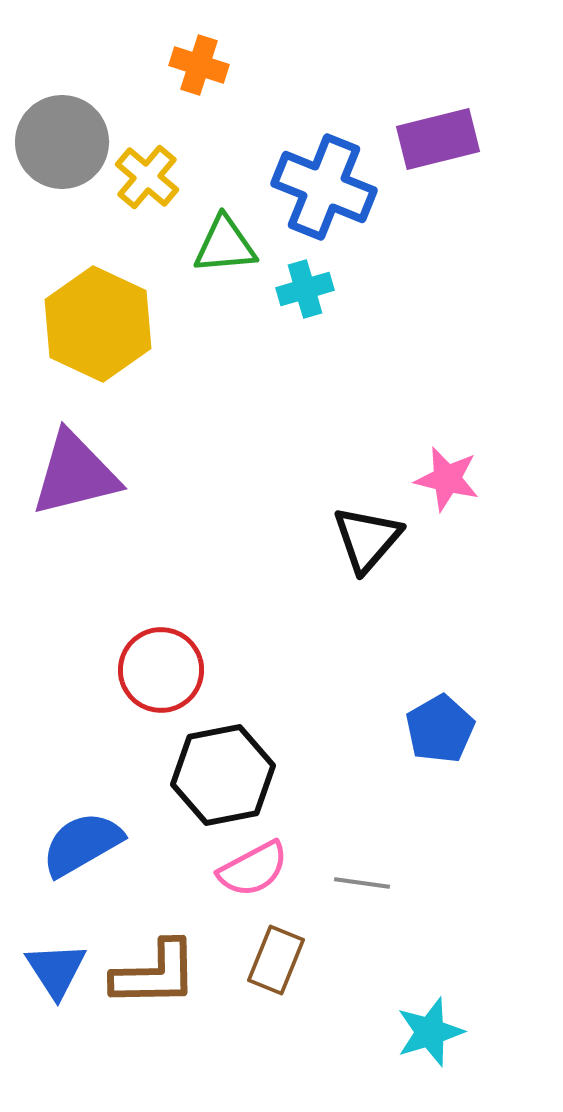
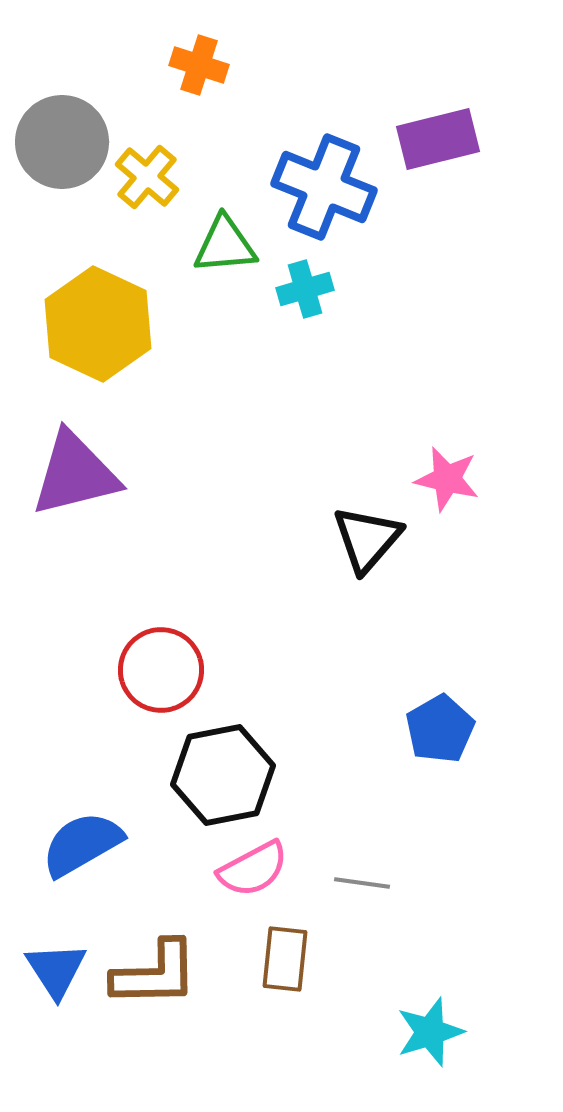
brown rectangle: moved 9 px right, 1 px up; rotated 16 degrees counterclockwise
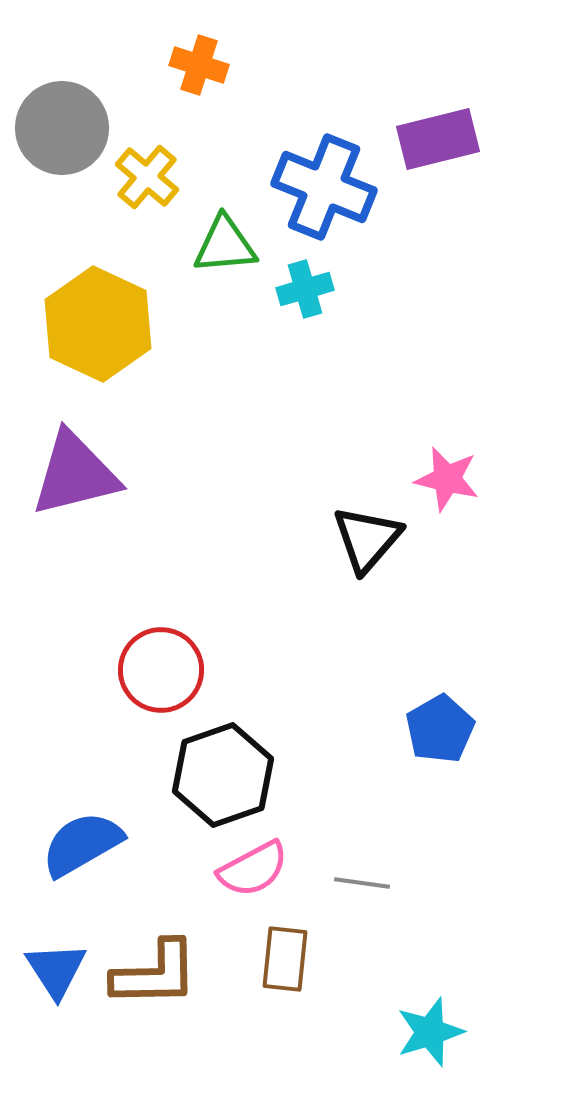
gray circle: moved 14 px up
black hexagon: rotated 8 degrees counterclockwise
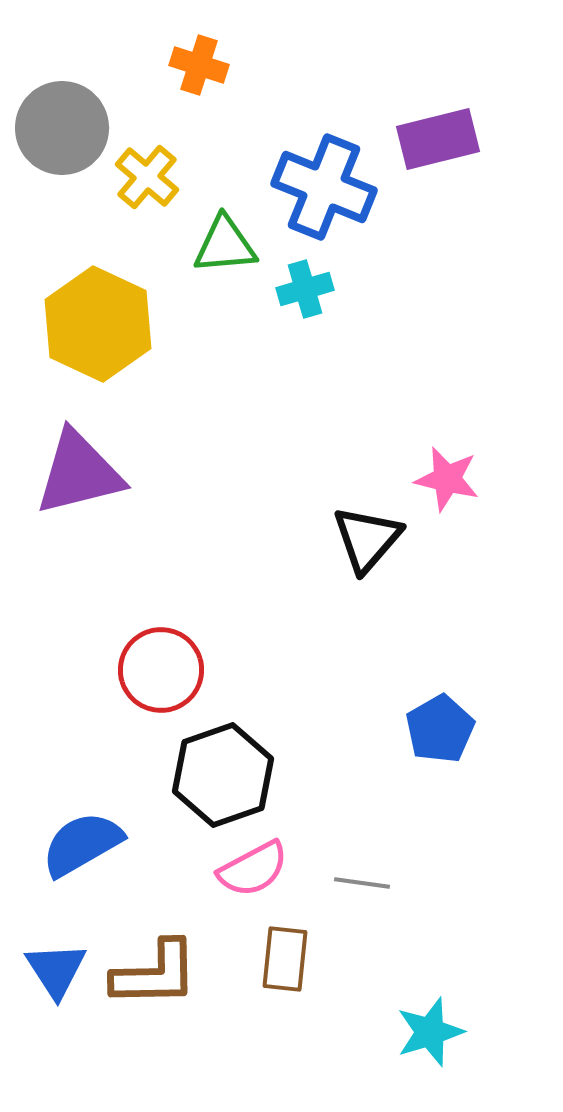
purple triangle: moved 4 px right, 1 px up
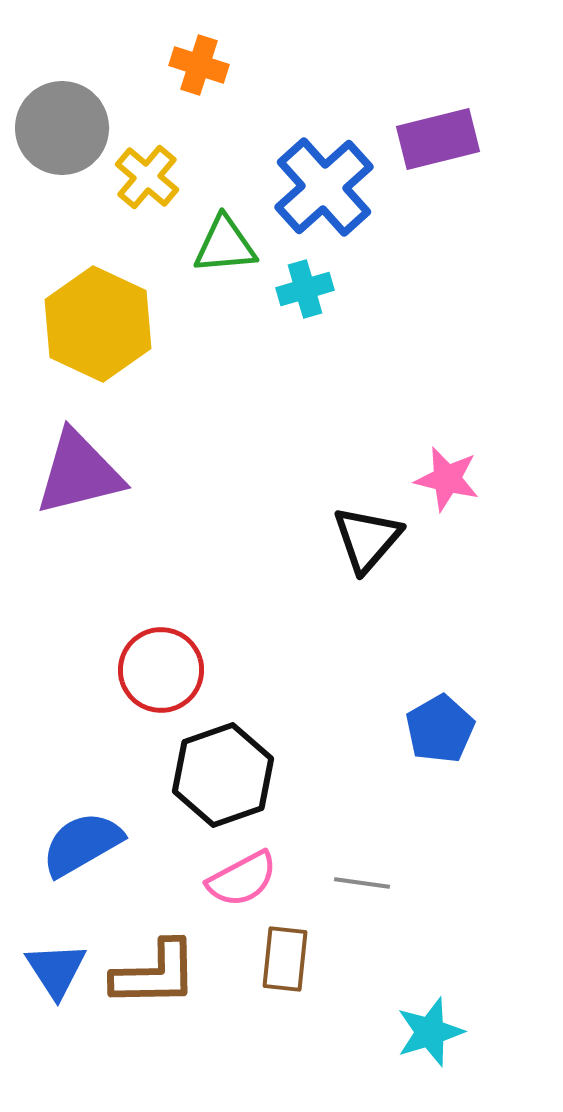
blue cross: rotated 26 degrees clockwise
pink semicircle: moved 11 px left, 10 px down
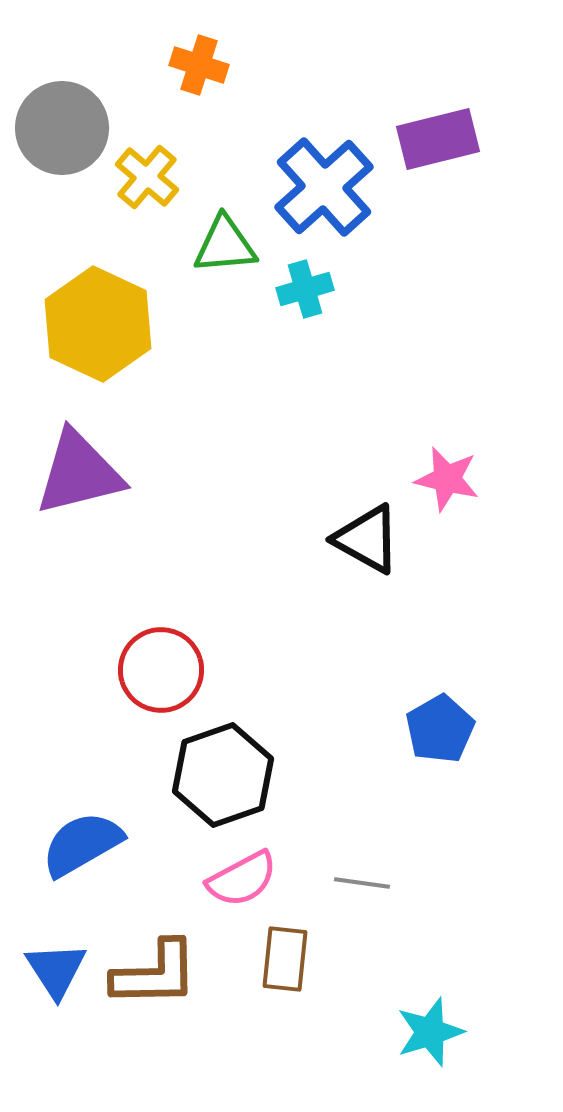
black triangle: rotated 42 degrees counterclockwise
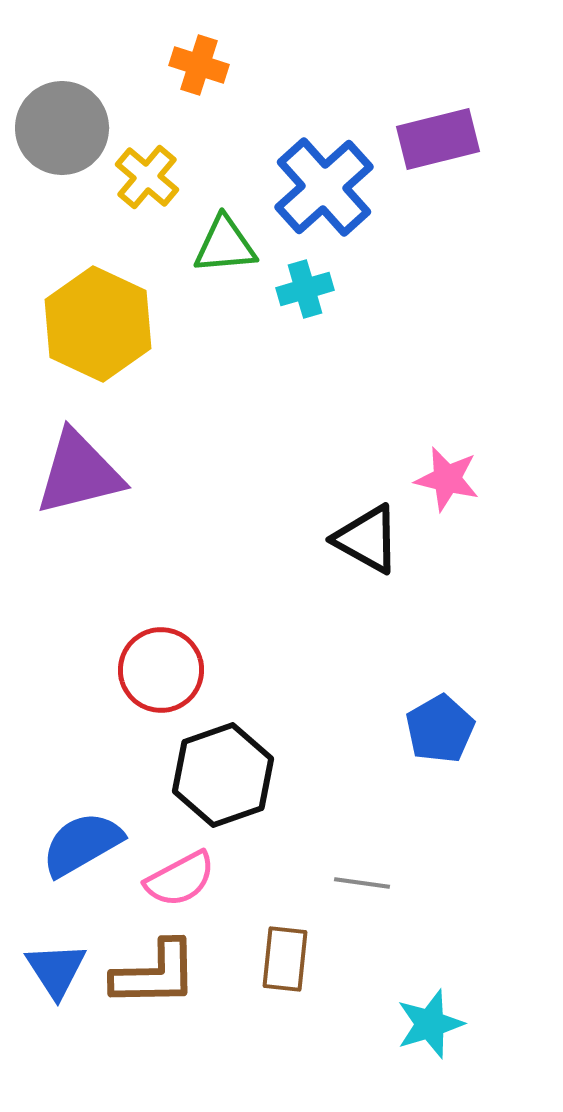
pink semicircle: moved 62 px left
cyan star: moved 8 px up
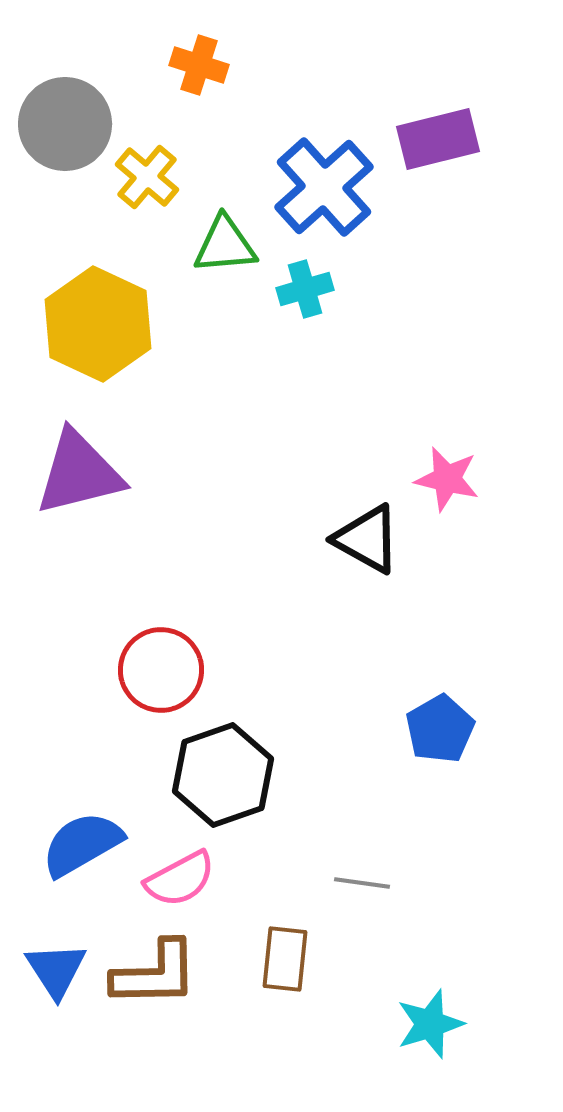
gray circle: moved 3 px right, 4 px up
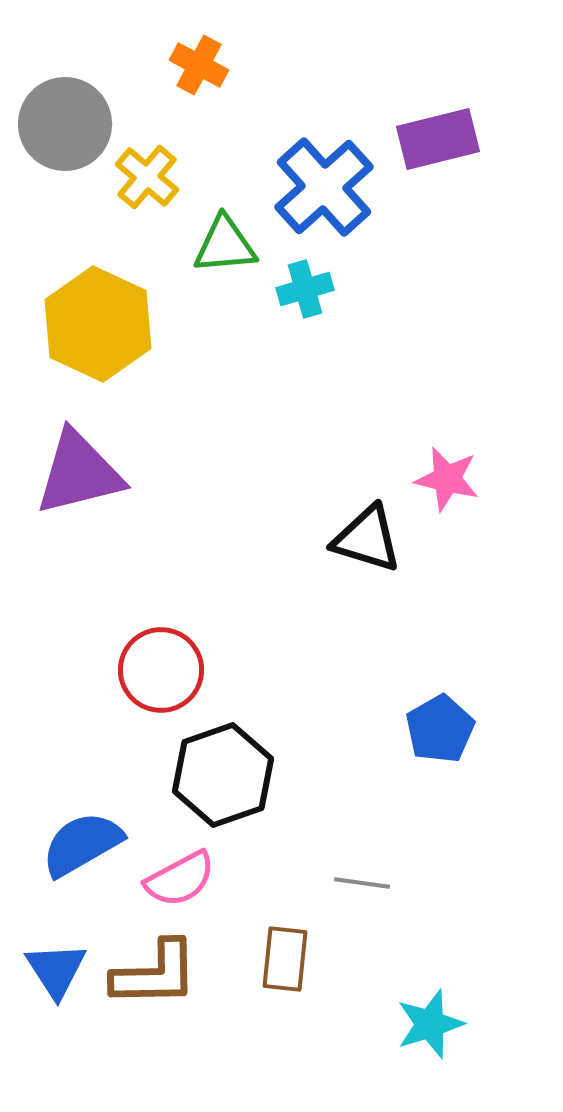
orange cross: rotated 10 degrees clockwise
black triangle: rotated 12 degrees counterclockwise
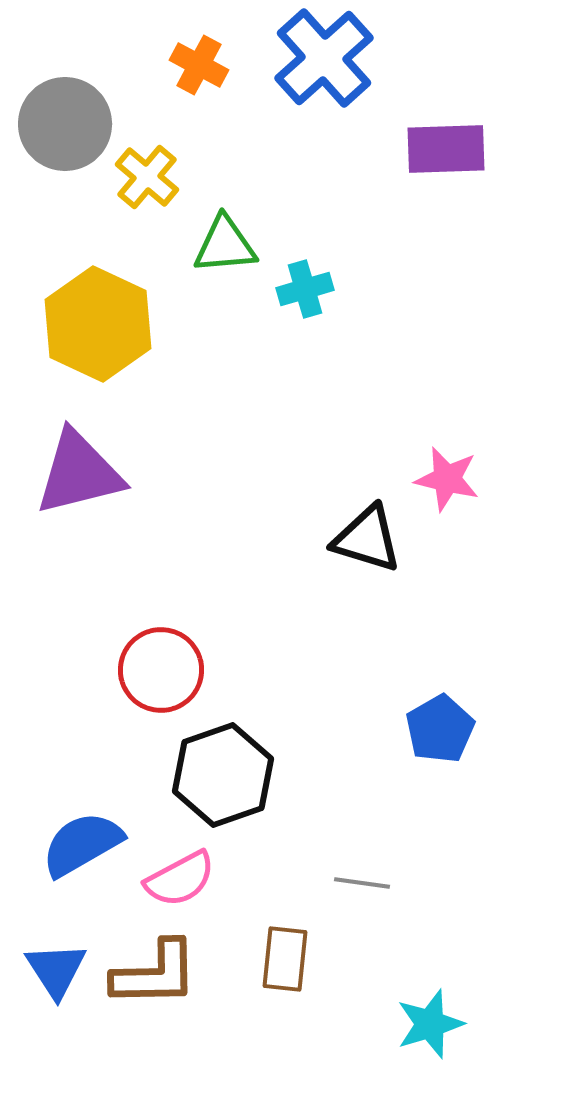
purple rectangle: moved 8 px right, 10 px down; rotated 12 degrees clockwise
blue cross: moved 129 px up
